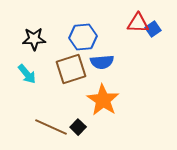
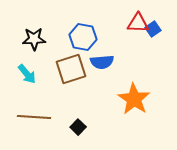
blue hexagon: rotated 16 degrees clockwise
orange star: moved 31 px right, 1 px up
brown line: moved 17 px left, 10 px up; rotated 20 degrees counterclockwise
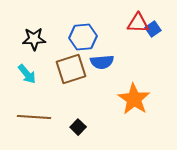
blue hexagon: rotated 16 degrees counterclockwise
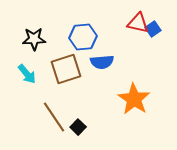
red triangle: rotated 10 degrees clockwise
brown square: moved 5 px left
brown line: moved 20 px right; rotated 52 degrees clockwise
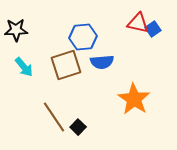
black star: moved 18 px left, 9 px up
brown square: moved 4 px up
cyan arrow: moved 3 px left, 7 px up
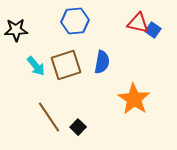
blue square: moved 1 px down; rotated 21 degrees counterclockwise
blue hexagon: moved 8 px left, 16 px up
blue semicircle: rotated 75 degrees counterclockwise
cyan arrow: moved 12 px right, 1 px up
brown line: moved 5 px left
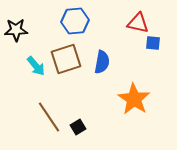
blue square: moved 13 px down; rotated 28 degrees counterclockwise
brown square: moved 6 px up
black square: rotated 14 degrees clockwise
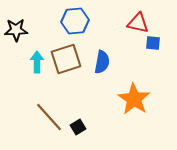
cyan arrow: moved 1 px right, 4 px up; rotated 140 degrees counterclockwise
brown line: rotated 8 degrees counterclockwise
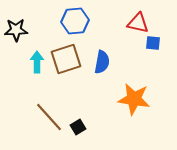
orange star: rotated 24 degrees counterclockwise
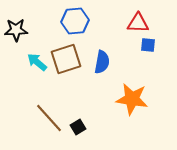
red triangle: rotated 10 degrees counterclockwise
blue square: moved 5 px left, 2 px down
cyan arrow: rotated 50 degrees counterclockwise
orange star: moved 2 px left
brown line: moved 1 px down
